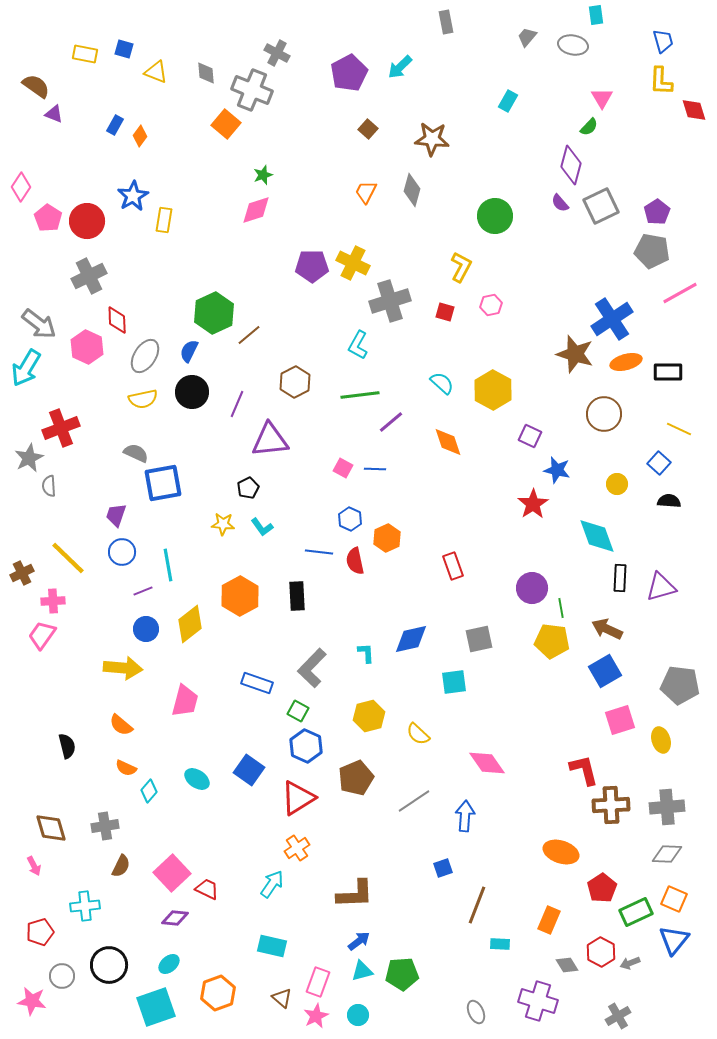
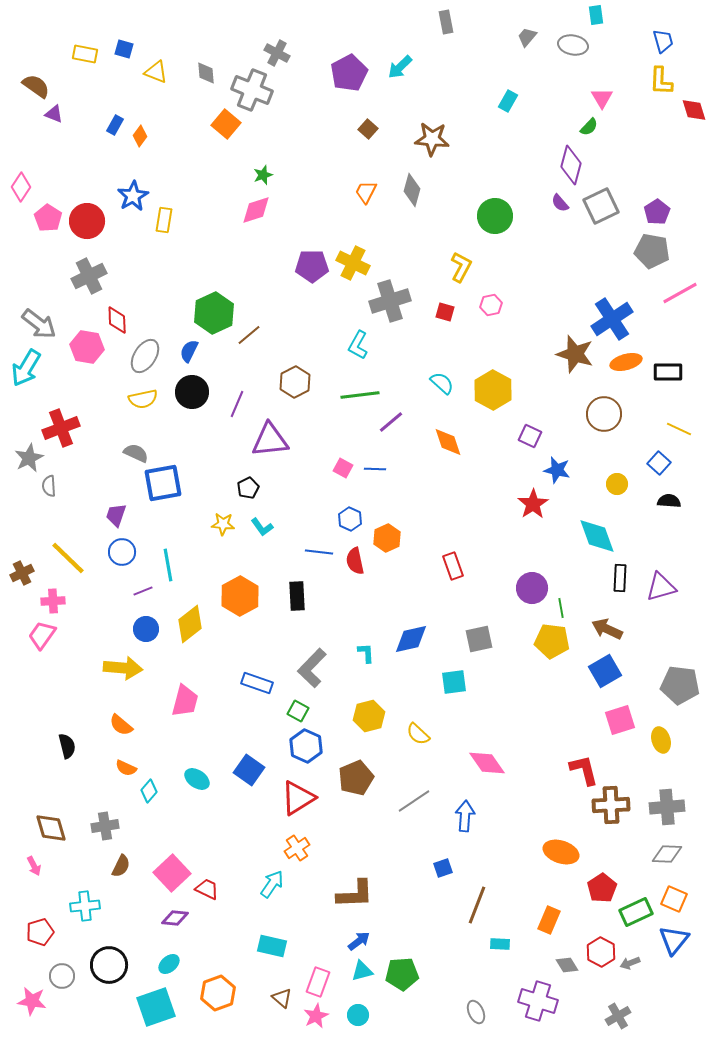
pink hexagon at (87, 347): rotated 16 degrees counterclockwise
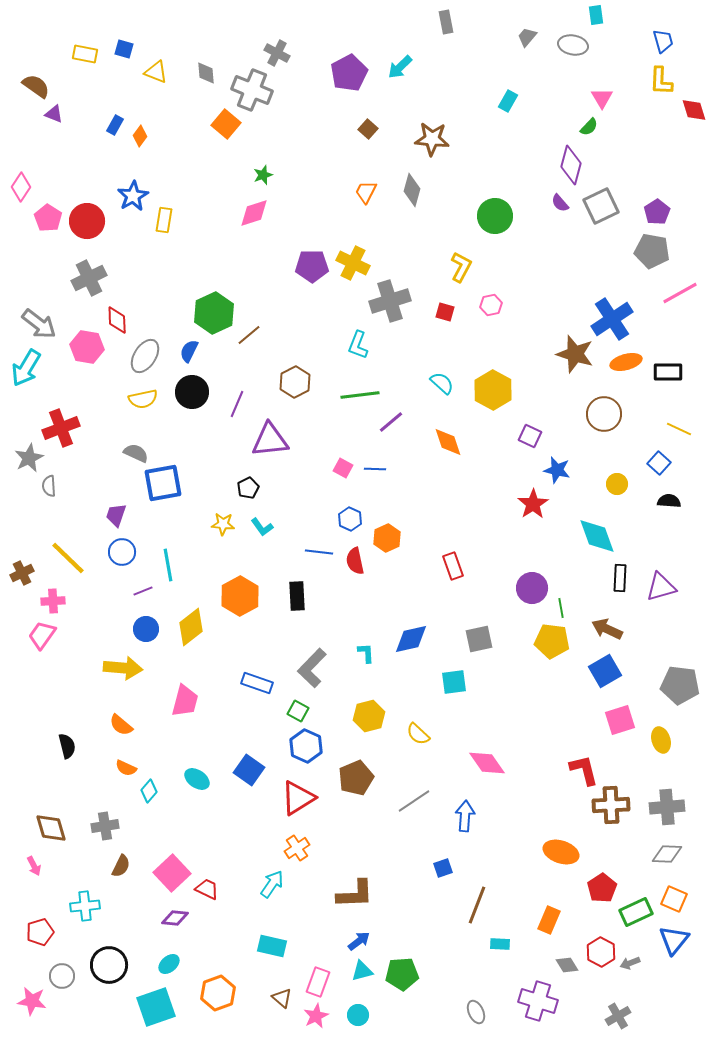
pink diamond at (256, 210): moved 2 px left, 3 px down
gray cross at (89, 276): moved 2 px down
cyan L-shape at (358, 345): rotated 8 degrees counterclockwise
yellow diamond at (190, 624): moved 1 px right, 3 px down
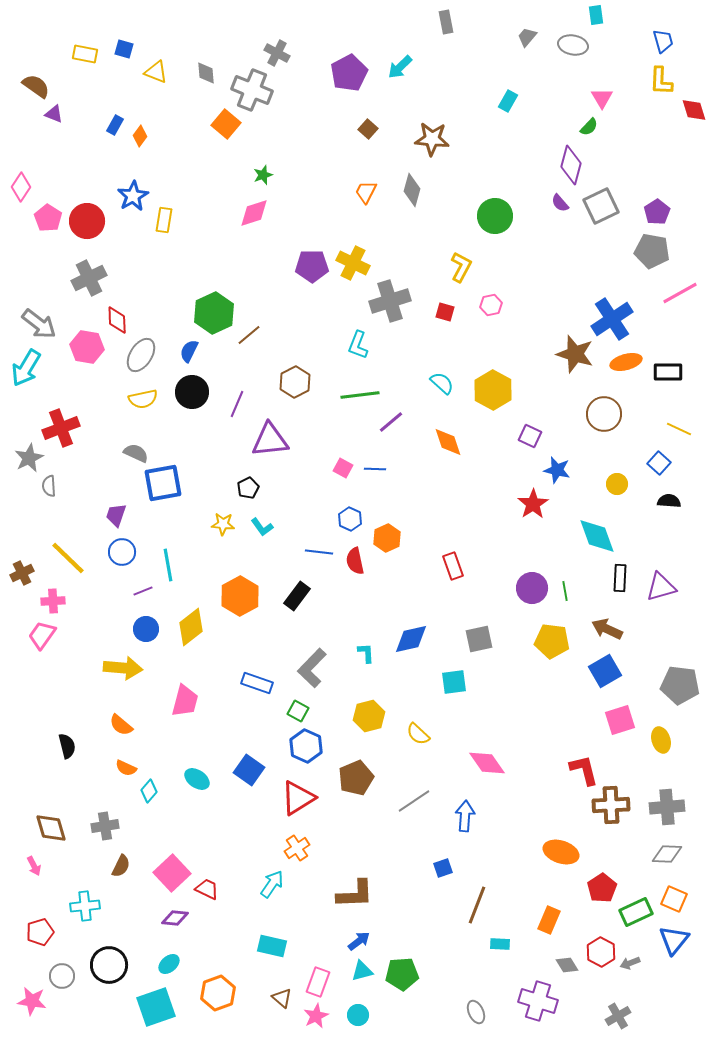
gray ellipse at (145, 356): moved 4 px left, 1 px up
black rectangle at (297, 596): rotated 40 degrees clockwise
green line at (561, 608): moved 4 px right, 17 px up
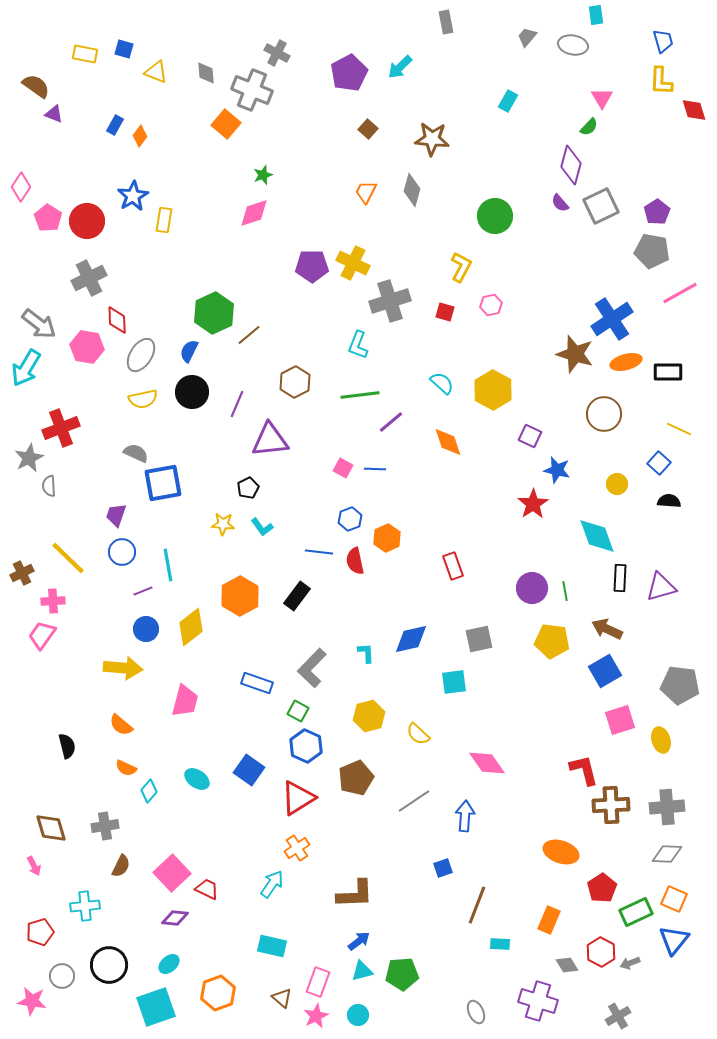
blue hexagon at (350, 519): rotated 15 degrees clockwise
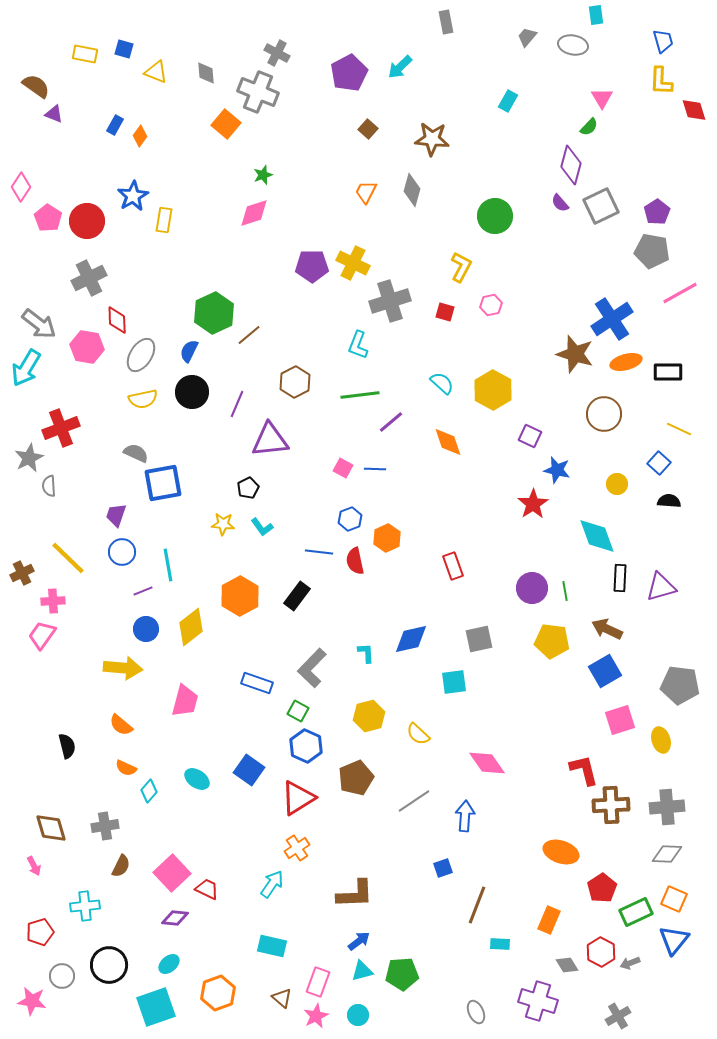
gray cross at (252, 90): moved 6 px right, 2 px down
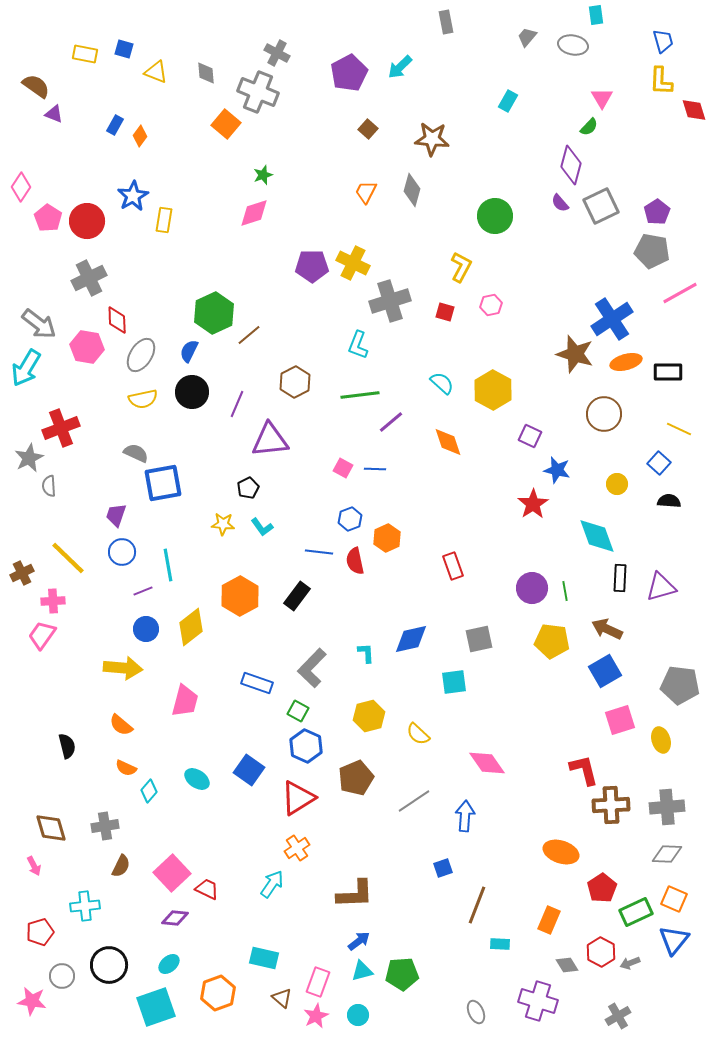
cyan rectangle at (272, 946): moved 8 px left, 12 px down
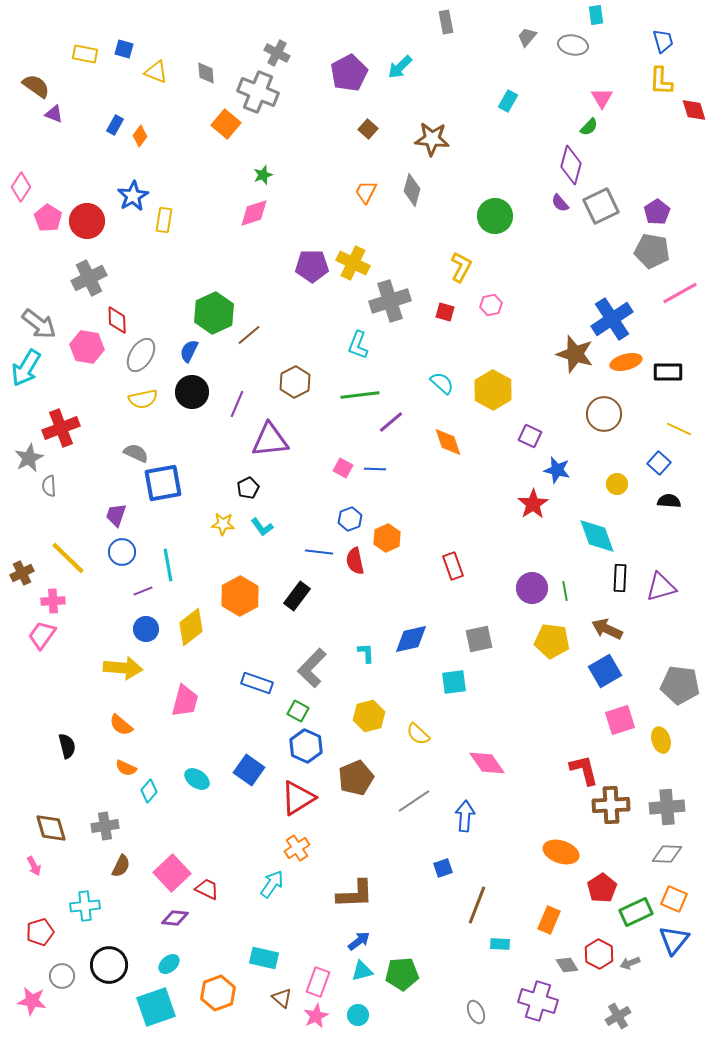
red hexagon at (601, 952): moved 2 px left, 2 px down
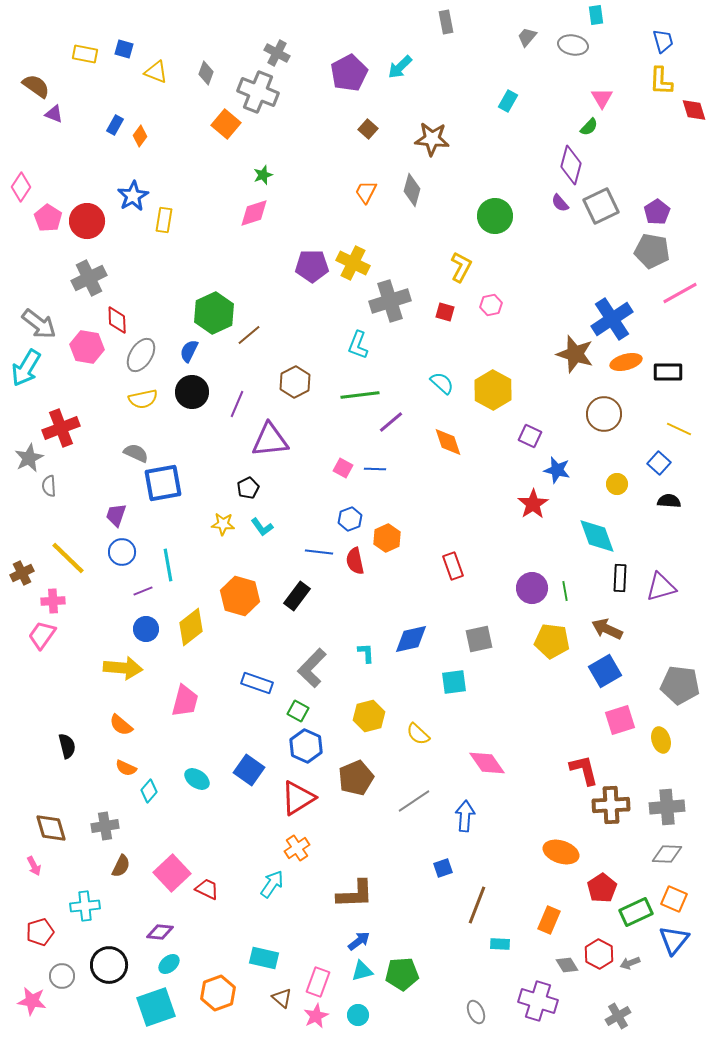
gray diamond at (206, 73): rotated 25 degrees clockwise
orange hexagon at (240, 596): rotated 15 degrees counterclockwise
purple diamond at (175, 918): moved 15 px left, 14 px down
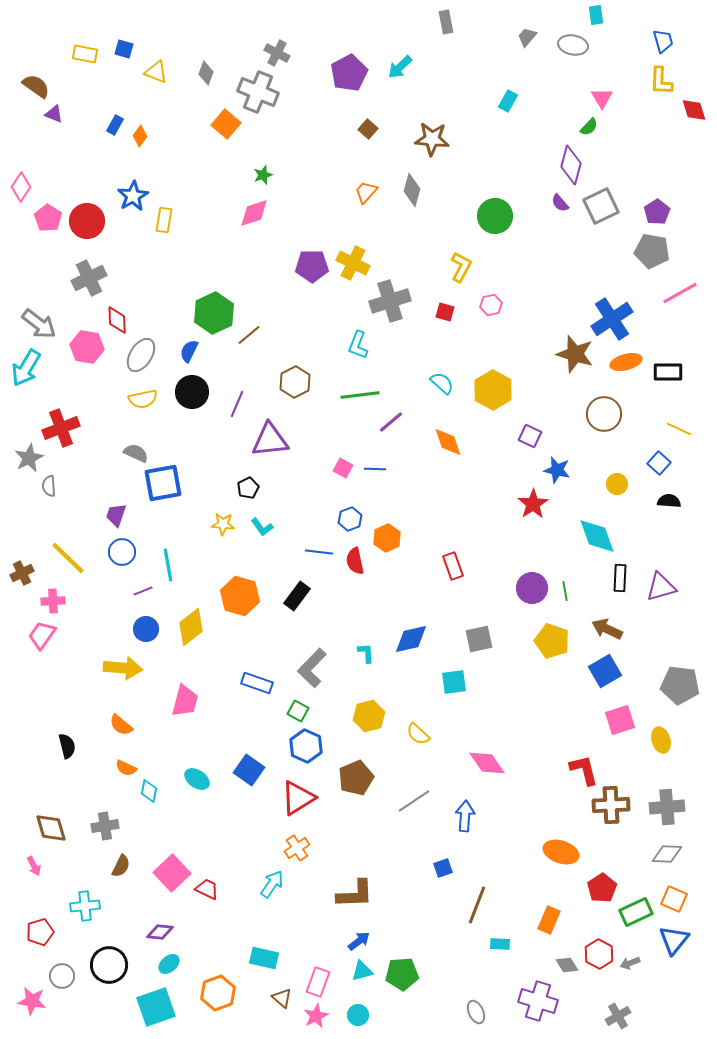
orange trapezoid at (366, 192): rotated 15 degrees clockwise
yellow pentagon at (552, 641): rotated 12 degrees clockwise
cyan diamond at (149, 791): rotated 30 degrees counterclockwise
